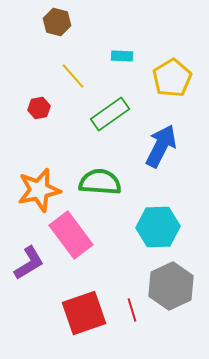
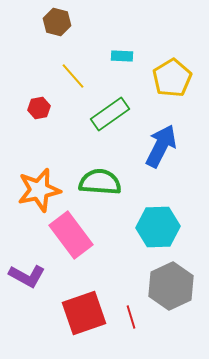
purple L-shape: moved 2 px left, 13 px down; rotated 60 degrees clockwise
red line: moved 1 px left, 7 px down
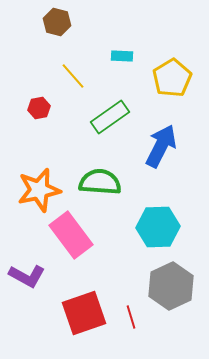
green rectangle: moved 3 px down
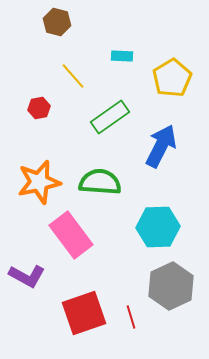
orange star: moved 8 px up
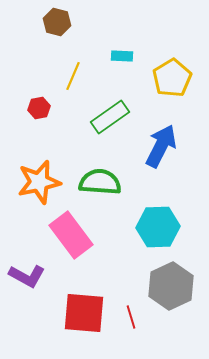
yellow line: rotated 64 degrees clockwise
red square: rotated 24 degrees clockwise
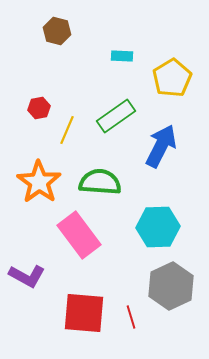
brown hexagon: moved 9 px down
yellow line: moved 6 px left, 54 px down
green rectangle: moved 6 px right, 1 px up
orange star: rotated 24 degrees counterclockwise
pink rectangle: moved 8 px right
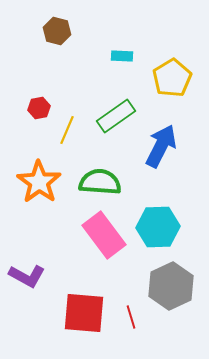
pink rectangle: moved 25 px right
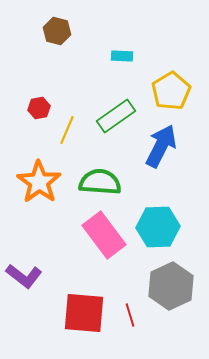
yellow pentagon: moved 1 px left, 13 px down
purple L-shape: moved 3 px left; rotated 9 degrees clockwise
red line: moved 1 px left, 2 px up
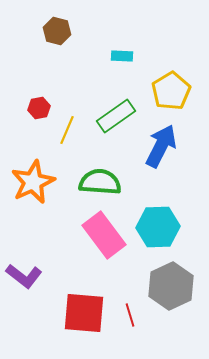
orange star: moved 6 px left; rotated 12 degrees clockwise
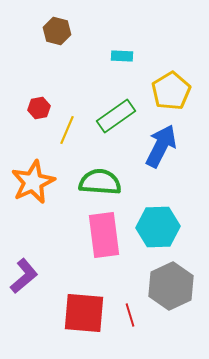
pink rectangle: rotated 30 degrees clockwise
purple L-shape: rotated 78 degrees counterclockwise
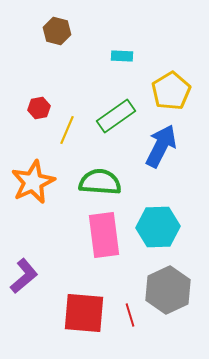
gray hexagon: moved 3 px left, 4 px down
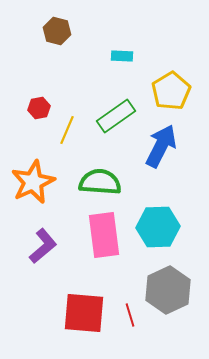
purple L-shape: moved 19 px right, 30 px up
